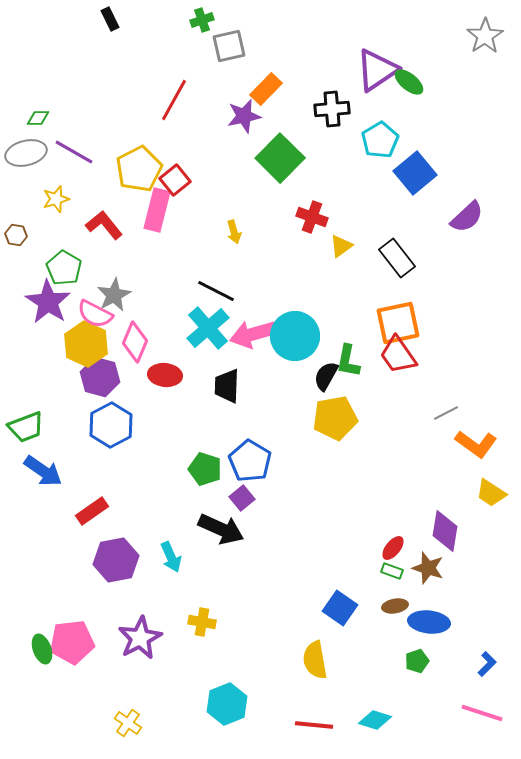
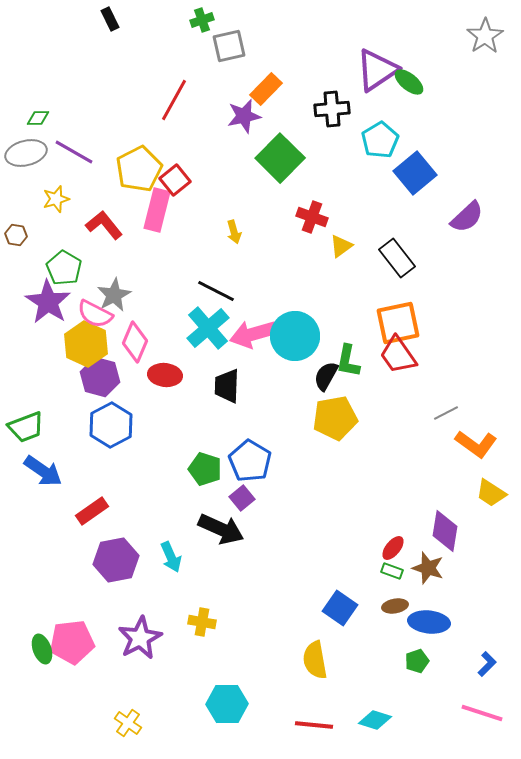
cyan hexagon at (227, 704): rotated 21 degrees clockwise
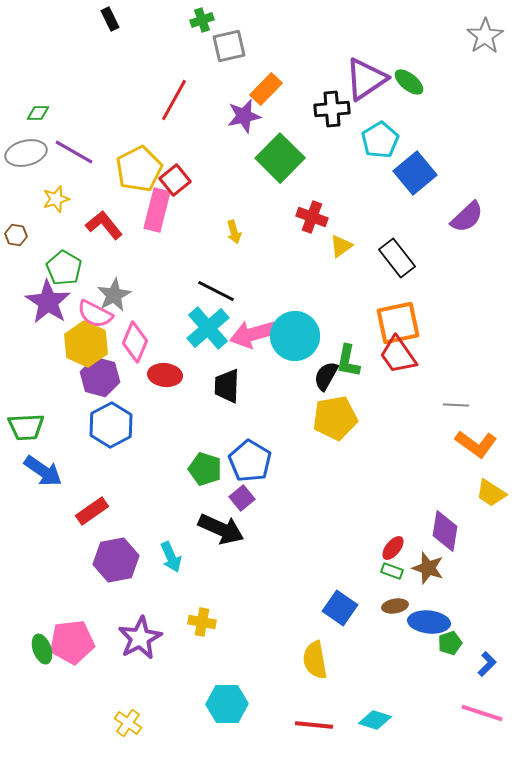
purple triangle at (377, 70): moved 11 px left, 9 px down
green diamond at (38, 118): moved 5 px up
gray line at (446, 413): moved 10 px right, 8 px up; rotated 30 degrees clockwise
green trapezoid at (26, 427): rotated 18 degrees clockwise
green pentagon at (417, 661): moved 33 px right, 18 px up
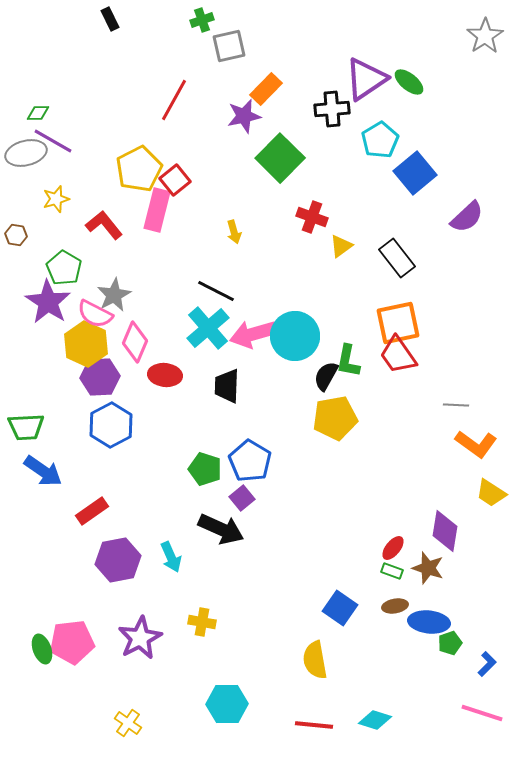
purple line at (74, 152): moved 21 px left, 11 px up
purple hexagon at (100, 377): rotated 18 degrees counterclockwise
purple hexagon at (116, 560): moved 2 px right
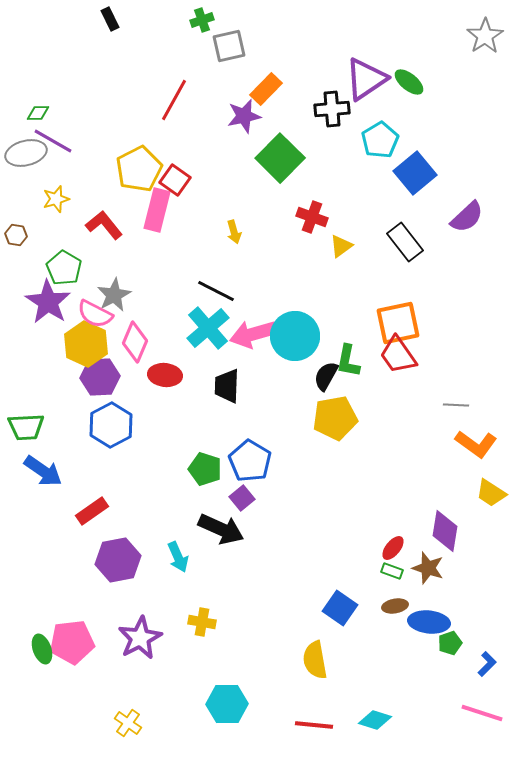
red square at (175, 180): rotated 16 degrees counterclockwise
black rectangle at (397, 258): moved 8 px right, 16 px up
cyan arrow at (171, 557): moved 7 px right
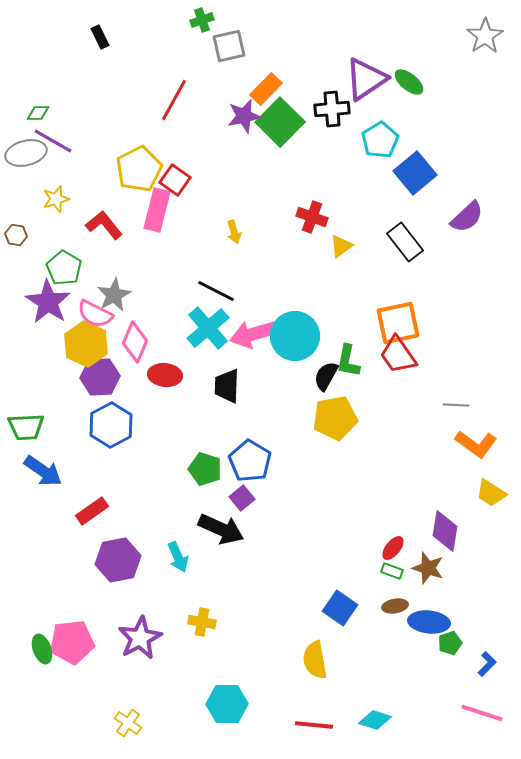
black rectangle at (110, 19): moved 10 px left, 18 px down
green square at (280, 158): moved 36 px up
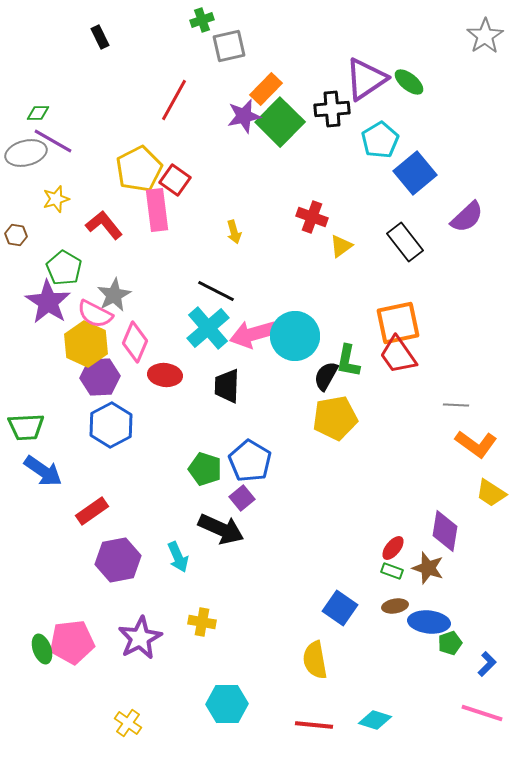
pink rectangle at (157, 210): rotated 21 degrees counterclockwise
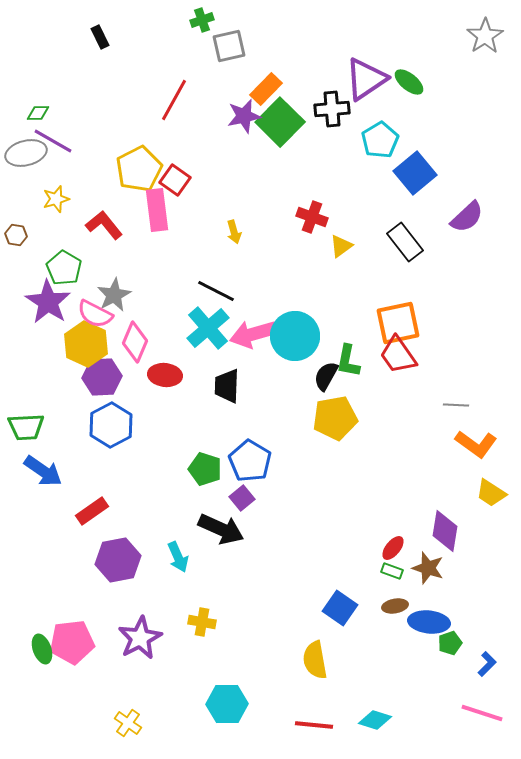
purple hexagon at (100, 377): moved 2 px right
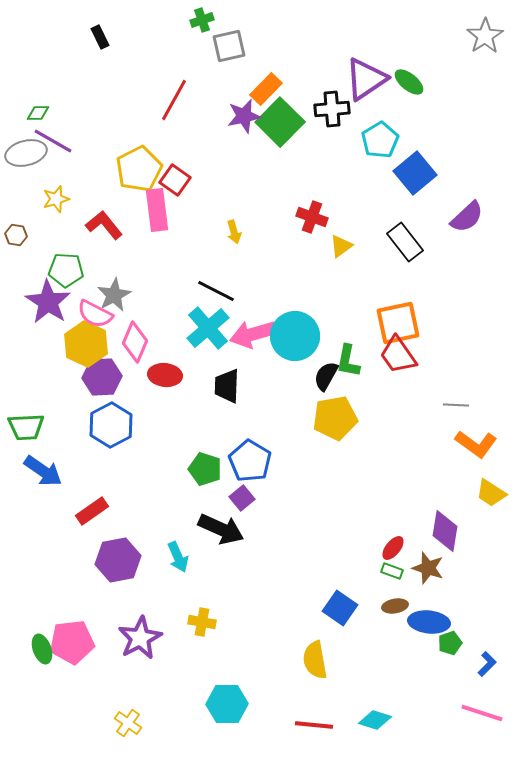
green pentagon at (64, 268): moved 2 px right, 2 px down; rotated 28 degrees counterclockwise
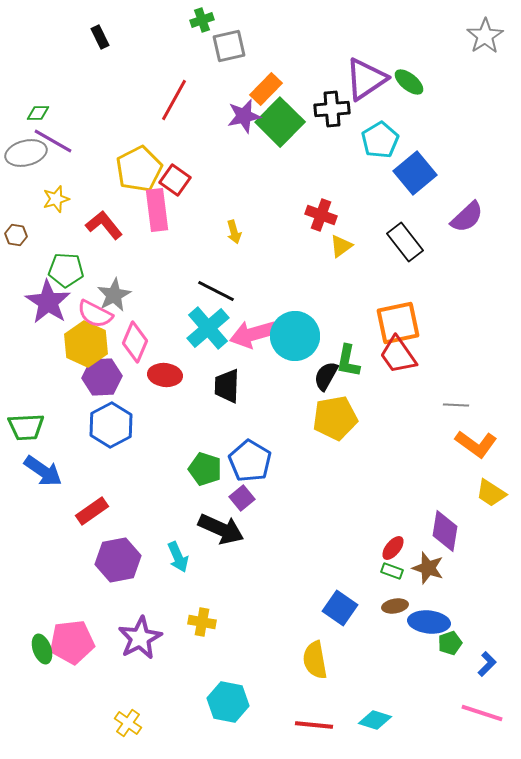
red cross at (312, 217): moved 9 px right, 2 px up
cyan hexagon at (227, 704): moved 1 px right, 2 px up; rotated 12 degrees clockwise
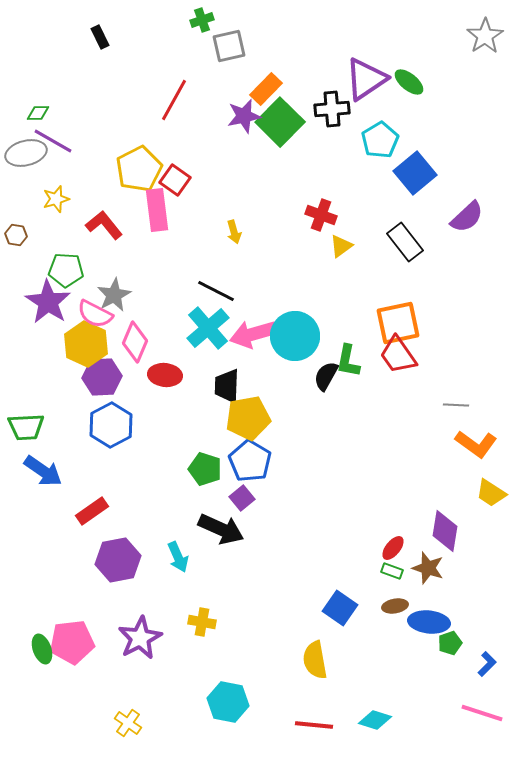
yellow pentagon at (335, 418): moved 87 px left
